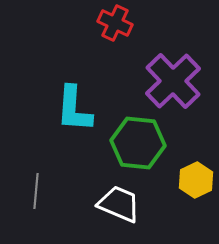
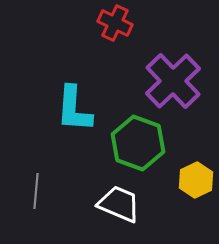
green hexagon: rotated 14 degrees clockwise
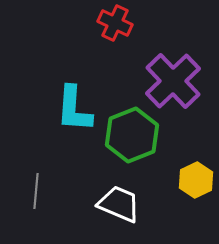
green hexagon: moved 6 px left, 8 px up; rotated 18 degrees clockwise
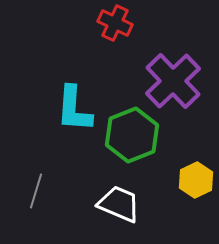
gray line: rotated 12 degrees clockwise
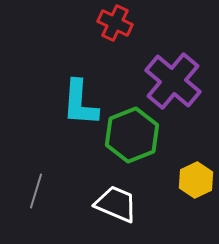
purple cross: rotated 6 degrees counterclockwise
cyan L-shape: moved 6 px right, 6 px up
white trapezoid: moved 3 px left
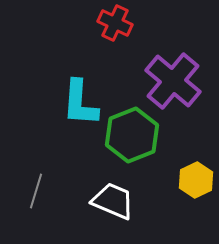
white trapezoid: moved 3 px left, 3 px up
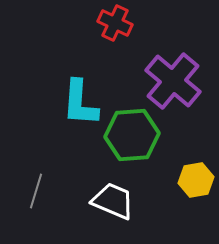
green hexagon: rotated 18 degrees clockwise
yellow hexagon: rotated 16 degrees clockwise
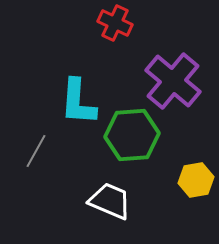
cyan L-shape: moved 2 px left, 1 px up
gray line: moved 40 px up; rotated 12 degrees clockwise
white trapezoid: moved 3 px left
